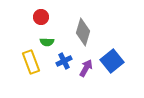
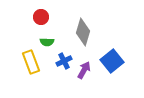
purple arrow: moved 2 px left, 2 px down
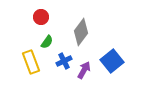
gray diamond: moved 2 px left; rotated 20 degrees clockwise
green semicircle: rotated 56 degrees counterclockwise
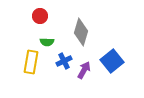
red circle: moved 1 px left, 1 px up
gray diamond: rotated 20 degrees counterclockwise
green semicircle: rotated 56 degrees clockwise
yellow rectangle: rotated 30 degrees clockwise
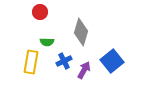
red circle: moved 4 px up
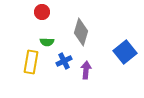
red circle: moved 2 px right
blue square: moved 13 px right, 9 px up
purple arrow: moved 2 px right; rotated 24 degrees counterclockwise
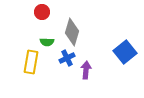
gray diamond: moved 9 px left
blue cross: moved 3 px right, 3 px up
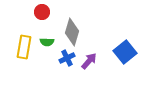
yellow rectangle: moved 7 px left, 15 px up
purple arrow: moved 3 px right, 9 px up; rotated 36 degrees clockwise
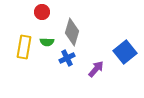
purple arrow: moved 7 px right, 8 px down
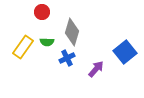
yellow rectangle: moved 1 px left; rotated 25 degrees clockwise
